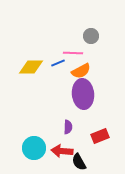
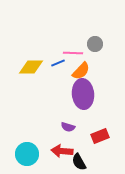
gray circle: moved 4 px right, 8 px down
orange semicircle: rotated 18 degrees counterclockwise
purple semicircle: rotated 104 degrees clockwise
cyan circle: moved 7 px left, 6 px down
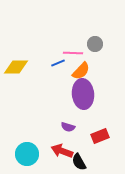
yellow diamond: moved 15 px left
red arrow: rotated 15 degrees clockwise
